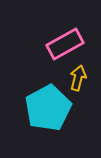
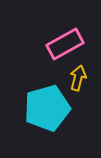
cyan pentagon: moved 1 px left; rotated 12 degrees clockwise
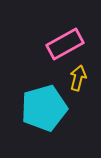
cyan pentagon: moved 3 px left
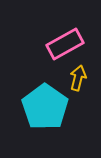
cyan pentagon: moved 1 px right, 1 px up; rotated 21 degrees counterclockwise
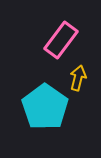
pink rectangle: moved 4 px left, 4 px up; rotated 24 degrees counterclockwise
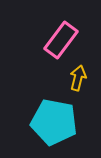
cyan pentagon: moved 9 px right, 15 px down; rotated 24 degrees counterclockwise
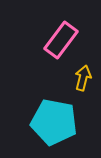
yellow arrow: moved 5 px right
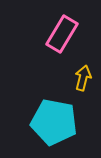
pink rectangle: moved 1 px right, 6 px up; rotated 6 degrees counterclockwise
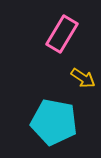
yellow arrow: rotated 110 degrees clockwise
